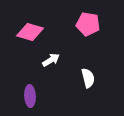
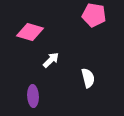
pink pentagon: moved 6 px right, 9 px up
white arrow: rotated 12 degrees counterclockwise
purple ellipse: moved 3 px right
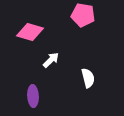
pink pentagon: moved 11 px left
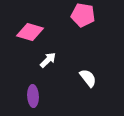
white arrow: moved 3 px left
white semicircle: rotated 24 degrees counterclockwise
